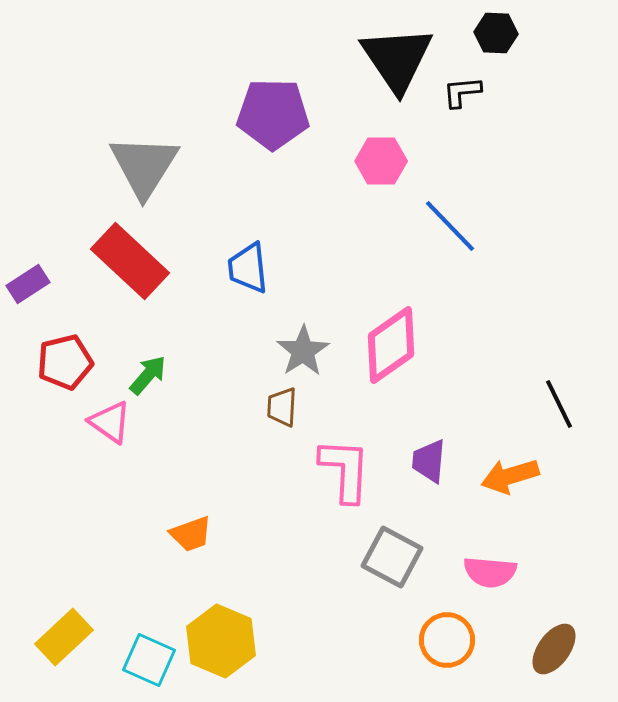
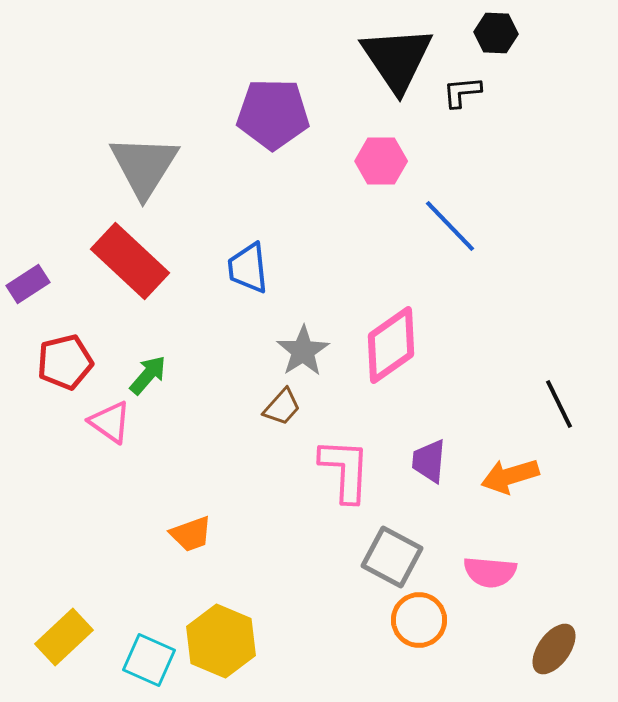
brown trapezoid: rotated 141 degrees counterclockwise
orange circle: moved 28 px left, 20 px up
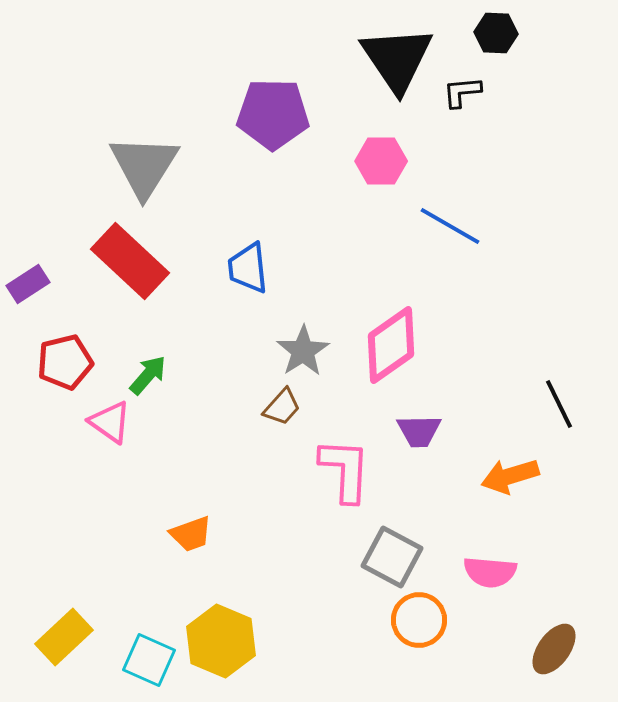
blue line: rotated 16 degrees counterclockwise
purple trapezoid: moved 10 px left, 30 px up; rotated 96 degrees counterclockwise
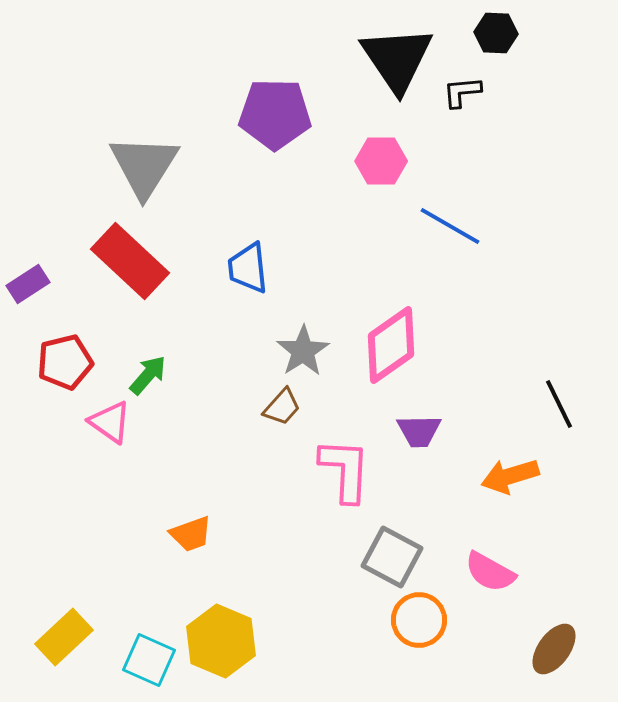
purple pentagon: moved 2 px right
pink semicircle: rotated 24 degrees clockwise
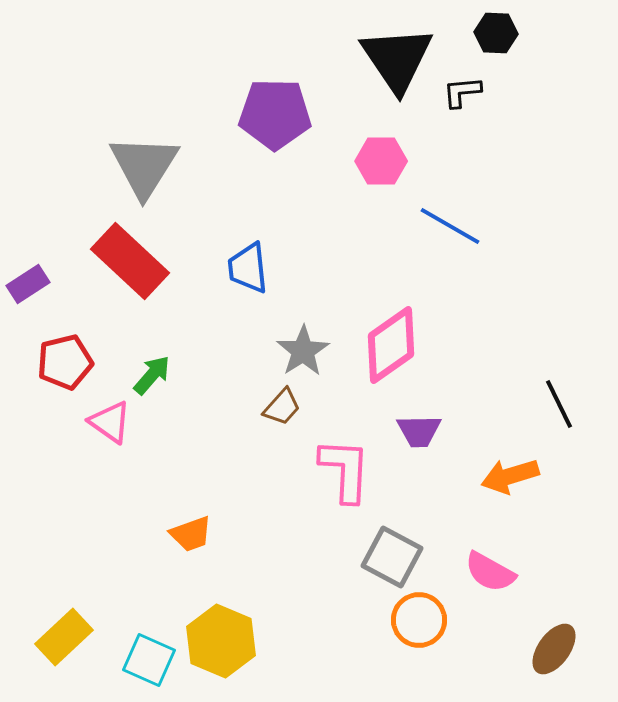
green arrow: moved 4 px right
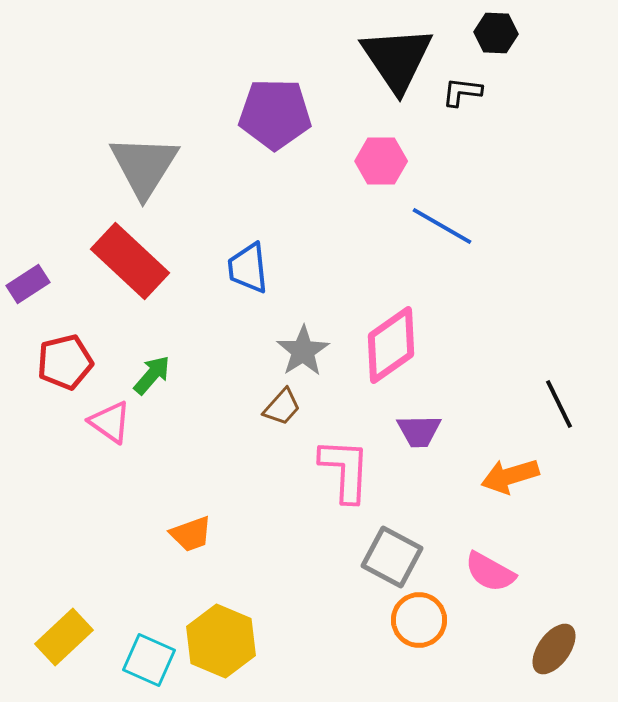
black L-shape: rotated 12 degrees clockwise
blue line: moved 8 px left
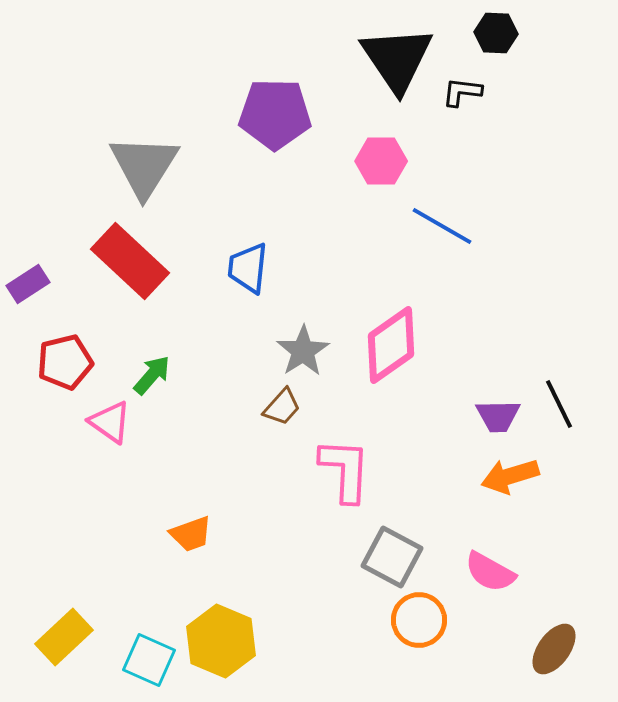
blue trapezoid: rotated 12 degrees clockwise
purple trapezoid: moved 79 px right, 15 px up
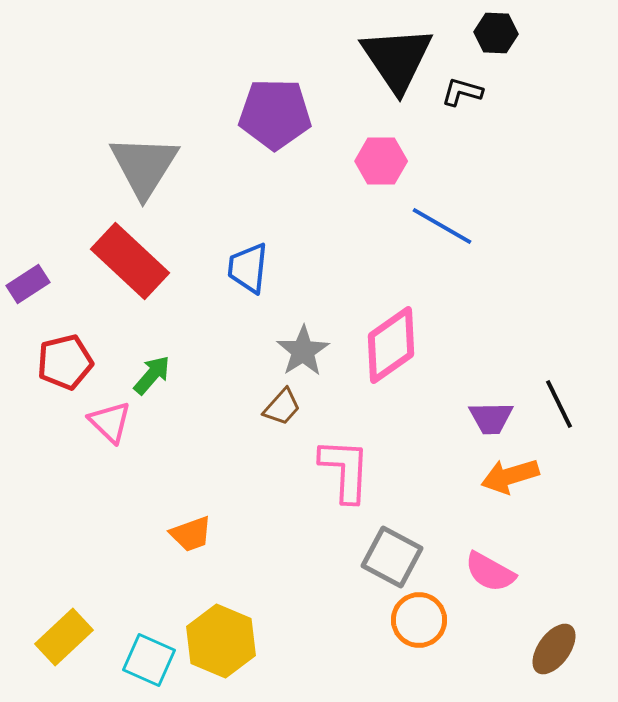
black L-shape: rotated 9 degrees clockwise
purple trapezoid: moved 7 px left, 2 px down
pink triangle: rotated 9 degrees clockwise
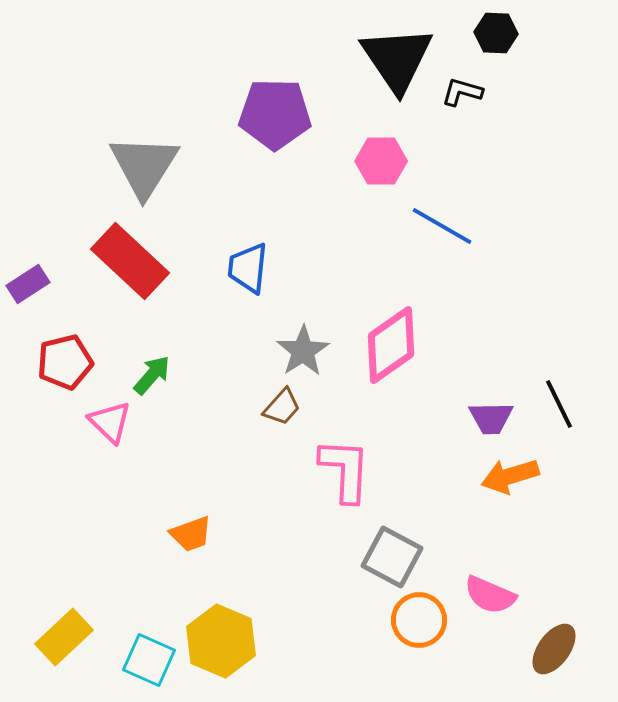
pink semicircle: moved 23 px down; rotated 6 degrees counterclockwise
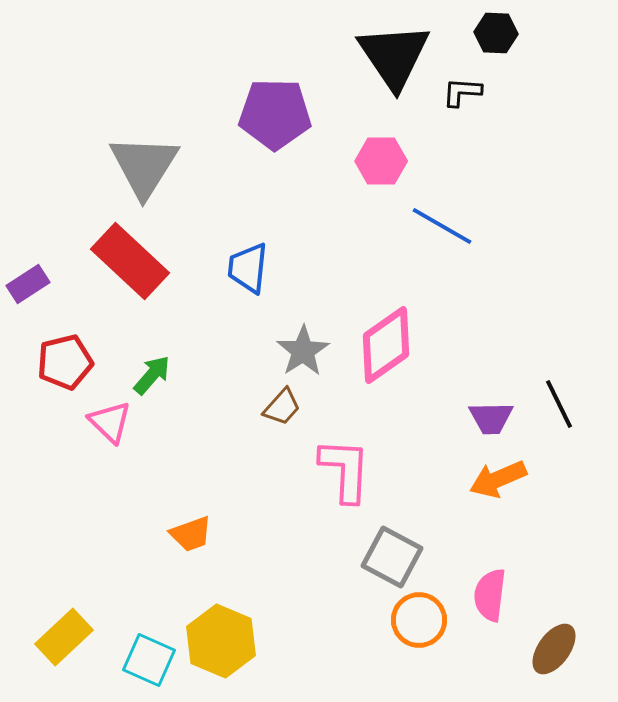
black triangle: moved 3 px left, 3 px up
black L-shape: rotated 12 degrees counterclockwise
pink diamond: moved 5 px left
orange arrow: moved 12 px left, 3 px down; rotated 6 degrees counterclockwise
pink semicircle: rotated 74 degrees clockwise
